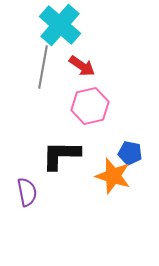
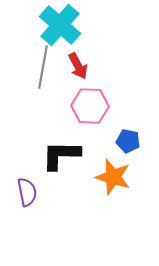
red arrow: moved 4 px left; rotated 28 degrees clockwise
pink hexagon: rotated 15 degrees clockwise
blue pentagon: moved 2 px left, 12 px up
orange star: moved 1 px down
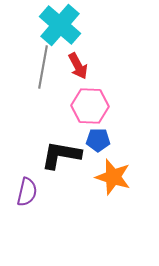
blue pentagon: moved 30 px left, 1 px up; rotated 10 degrees counterclockwise
black L-shape: rotated 9 degrees clockwise
purple semicircle: rotated 24 degrees clockwise
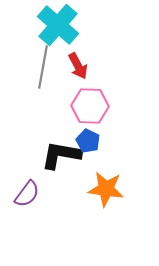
cyan cross: moved 2 px left
blue pentagon: moved 10 px left, 1 px down; rotated 25 degrees clockwise
orange star: moved 7 px left, 12 px down; rotated 9 degrees counterclockwise
purple semicircle: moved 2 px down; rotated 24 degrees clockwise
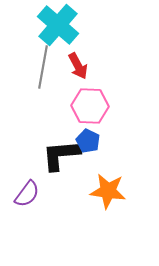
black L-shape: rotated 15 degrees counterclockwise
orange star: moved 2 px right, 2 px down
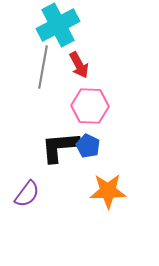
cyan cross: rotated 21 degrees clockwise
red arrow: moved 1 px right, 1 px up
blue pentagon: moved 5 px down
black L-shape: moved 1 px left, 8 px up
orange star: rotated 9 degrees counterclockwise
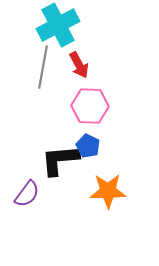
black L-shape: moved 13 px down
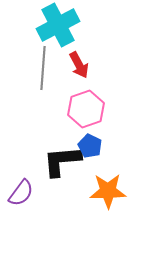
gray line: moved 1 px down; rotated 6 degrees counterclockwise
pink hexagon: moved 4 px left, 3 px down; rotated 21 degrees counterclockwise
blue pentagon: moved 2 px right
black L-shape: moved 2 px right, 1 px down
purple semicircle: moved 6 px left, 1 px up
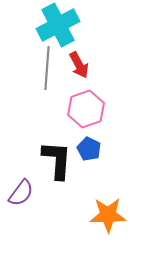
gray line: moved 4 px right
blue pentagon: moved 1 px left, 3 px down
black L-shape: moved 5 px left, 1 px up; rotated 99 degrees clockwise
orange star: moved 24 px down
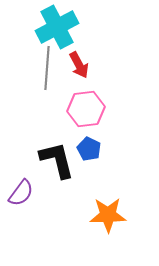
cyan cross: moved 1 px left, 2 px down
pink hexagon: rotated 12 degrees clockwise
black L-shape: rotated 18 degrees counterclockwise
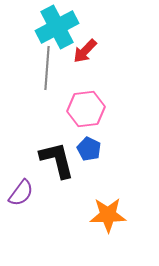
red arrow: moved 6 px right, 14 px up; rotated 72 degrees clockwise
